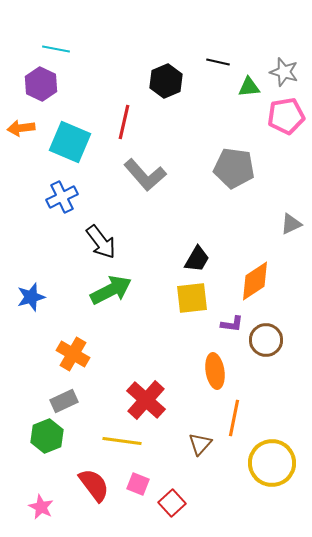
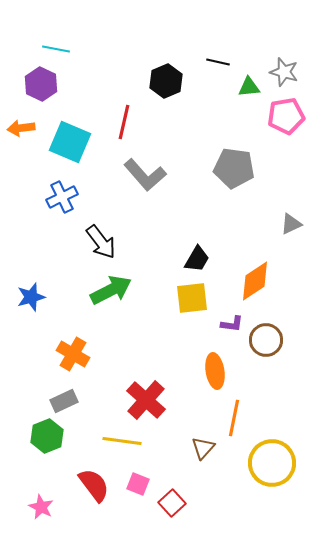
brown triangle: moved 3 px right, 4 px down
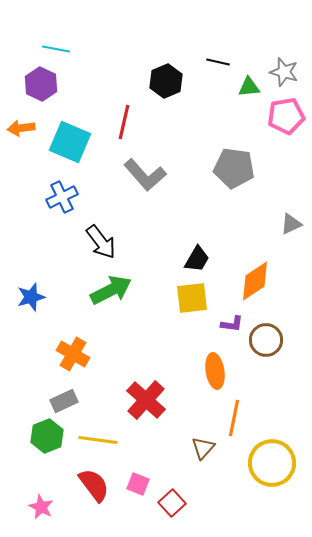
yellow line: moved 24 px left, 1 px up
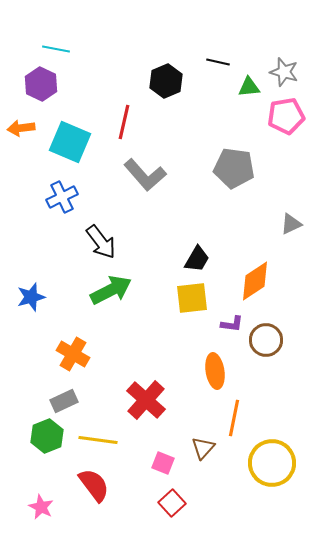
pink square: moved 25 px right, 21 px up
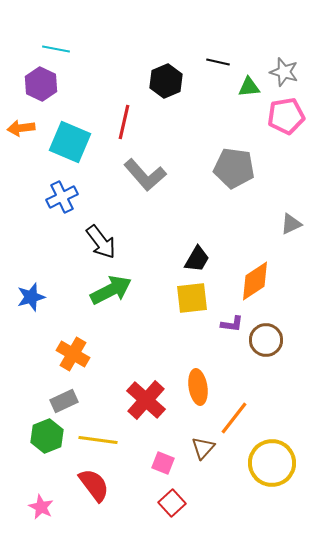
orange ellipse: moved 17 px left, 16 px down
orange line: rotated 27 degrees clockwise
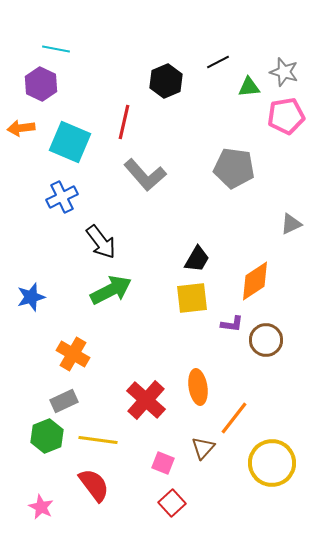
black line: rotated 40 degrees counterclockwise
